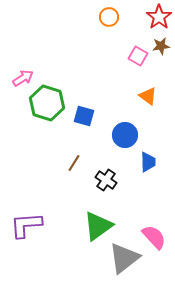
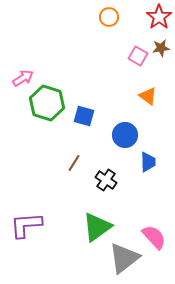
brown star: moved 2 px down
green triangle: moved 1 px left, 1 px down
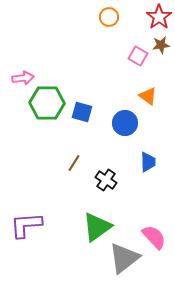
brown star: moved 3 px up
pink arrow: rotated 25 degrees clockwise
green hexagon: rotated 16 degrees counterclockwise
blue square: moved 2 px left, 4 px up
blue circle: moved 12 px up
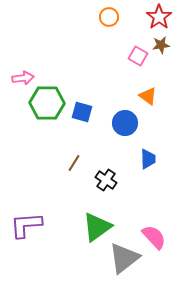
blue trapezoid: moved 3 px up
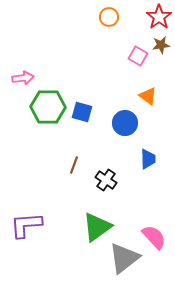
green hexagon: moved 1 px right, 4 px down
brown line: moved 2 px down; rotated 12 degrees counterclockwise
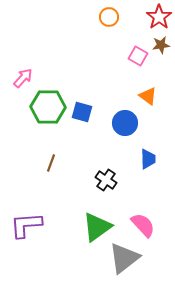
pink arrow: rotated 40 degrees counterclockwise
brown line: moved 23 px left, 2 px up
pink semicircle: moved 11 px left, 12 px up
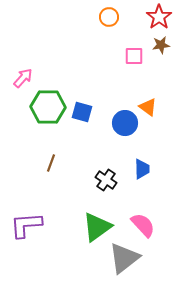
pink square: moved 4 px left; rotated 30 degrees counterclockwise
orange triangle: moved 11 px down
blue trapezoid: moved 6 px left, 10 px down
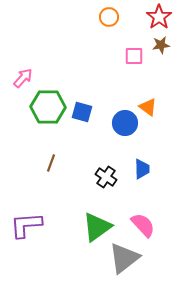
black cross: moved 3 px up
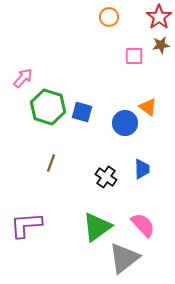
green hexagon: rotated 16 degrees clockwise
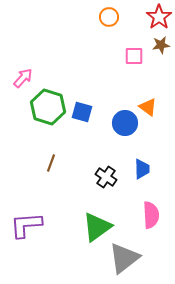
pink semicircle: moved 8 px right, 10 px up; rotated 40 degrees clockwise
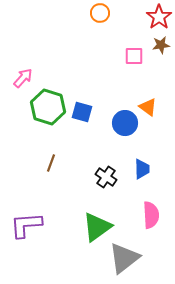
orange circle: moved 9 px left, 4 px up
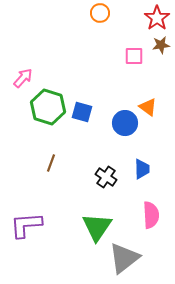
red star: moved 2 px left, 1 px down
green triangle: rotated 20 degrees counterclockwise
